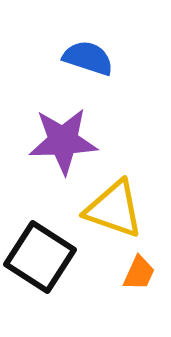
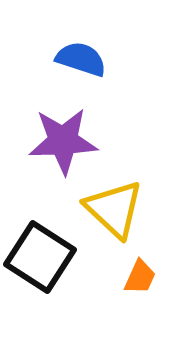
blue semicircle: moved 7 px left, 1 px down
yellow triangle: rotated 24 degrees clockwise
orange trapezoid: moved 1 px right, 4 px down
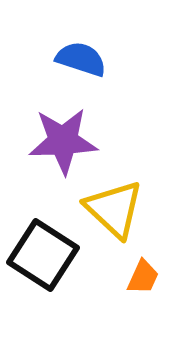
black square: moved 3 px right, 2 px up
orange trapezoid: moved 3 px right
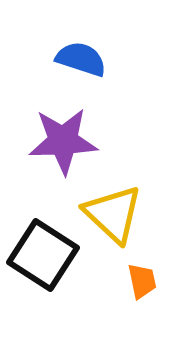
yellow triangle: moved 1 px left, 5 px down
orange trapezoid: moved 1 px left, 4 px down; rotated 36 degrees counterclockwise
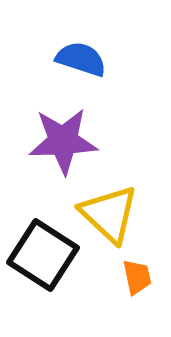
yellow triangle: moved 4 px left
orange trapezoid: moved 5 px left, 4 px up
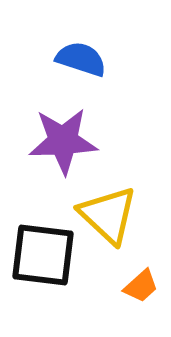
yellow triangle: moved 1 px left, 1 px down
black square: rotated 26 degrees counterclockwise
orange trapezoid: moved 4 px right, 9 px down; rotated 60 degrees clockwise
